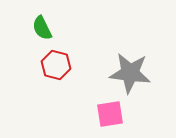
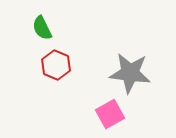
red hexagon: rotated 8 degrees clockwise
pink square: rotated 20 degrees counterclockwise
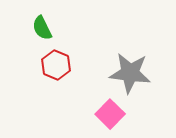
pink square: rotated 16 degrees counterclockwise
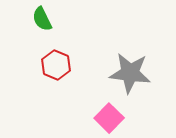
green semicircle: moved 9 px up
pink square: moved 1 px left, 4 px down
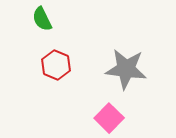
gray star: moved 4 px left, 4 px up
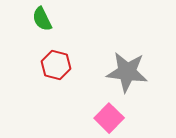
red hexagon: rotated 8 degrees counterclockwise
gray star: moved 1 px right, 3 px down
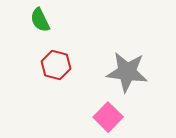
green semicircle: moved 2 px left, 1 px down
pink square: moved 1 px left, 1 px up
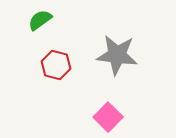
green semicircle: rotated 80 degrees clockwise
gray star: moved 10 px left, 17 px up
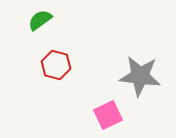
gray star: moved 23 px right, 21 px down
pink square: moved 2 px up; rotated 20 degrees clockwise
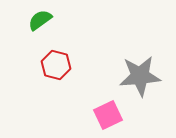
gray star: rotated 12 degrees counterclockwise
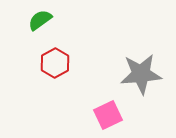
red hexagon: moved 1 px left, 2 px up; rotated 16 degrees clockwise
gray star: moved 1 px right, 2 px up
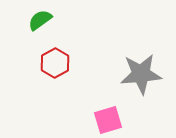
pink square: moved 5 px down; rotated 8 degrees clockwise
